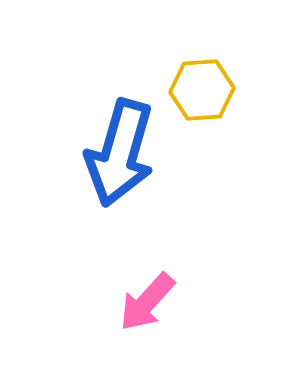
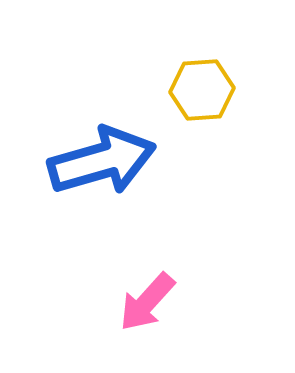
blue arrow: moved 18 px left, 8 px down; rotated 122 degrees counterclockwise
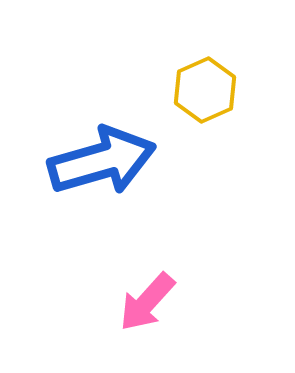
yellow hexagon: moved 3 px right; rotated 20 degrees counterclockwise
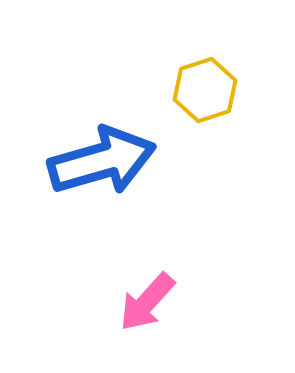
yellow hexagon: rotated 6 degrees clockwise
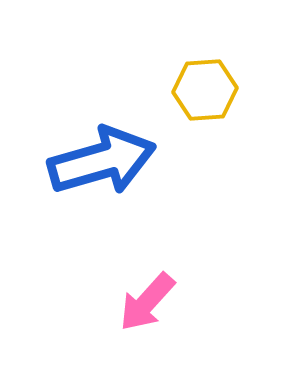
yellow hexagon: rotated 14 degrees clockwise
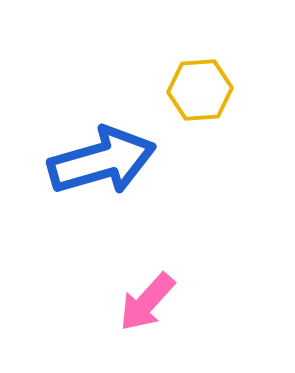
yellow hexagon: moved 5 px left
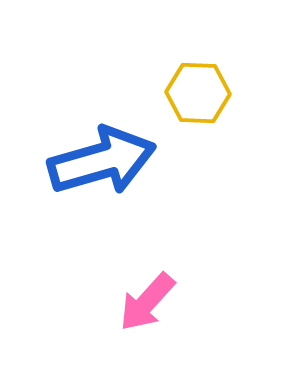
yellow hexagon: moved 2 px left, 3 px down; rotated 6 degrees clockwise
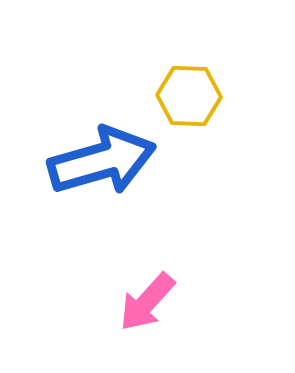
yellow hexagon: moved 9 px left, 3 px down
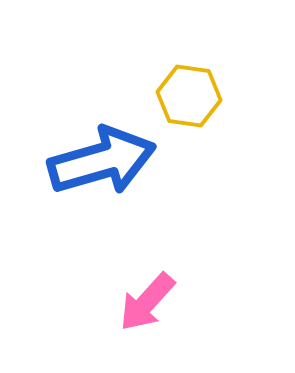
yellow hexagon: rotated 6 degrees clockwise
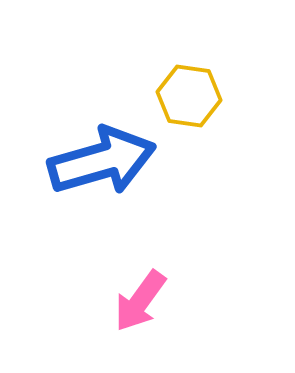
pink arrow: moved 7 px left, 1 px up; rotated 6 degrees counterclockwise
